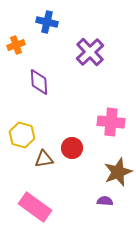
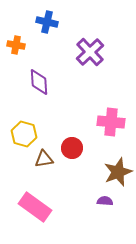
orange cross: rotated 30 degrees clockwise
yellow hexagon: moved 2 px right, 1 px up
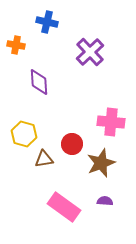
red circle: moved 4 px up
brown star: moved 17 px left, 9 px up
pink rectangle: moved 29 px right
